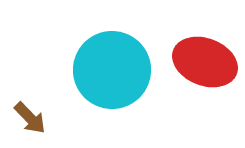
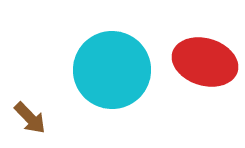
red ellipse: rotated 4 degrees counterclockwise
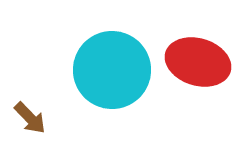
red ellipse: moved 7 px left
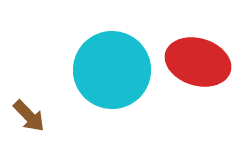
brown arrow: moved 1 px left, 2 px up
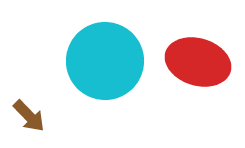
cyan circle: moved 7 px left, 9 px up
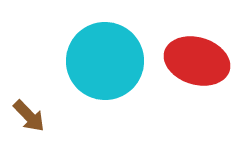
red ellipse: moved 1 px left, 1 px up
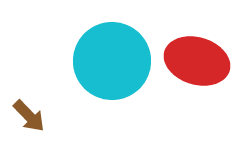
cyan circle: moved 7 px right
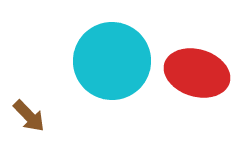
red ellipse: moved 12 px down
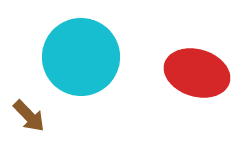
cyan circle: moved 31 px left, 4 px up
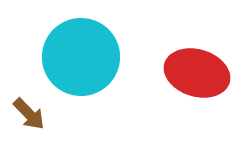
brown arrow: moved 2 px up
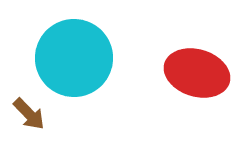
cyan circle: moved 7 px left, 1 px down
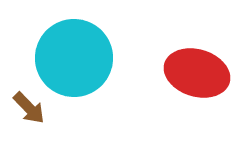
brown arrow: moved 6 px up
